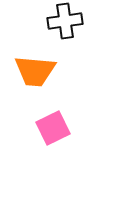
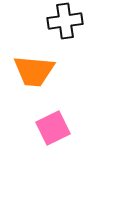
orange trapezoid: moved 1 px left
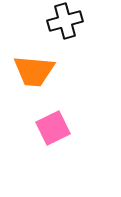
black cross: rotated 8 degrees counterclockwise
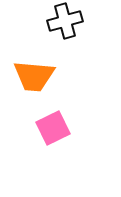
orange trapezoid: moved 5 px down
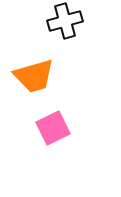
orange trapezoid: rotated 21 degrees counterclockwise
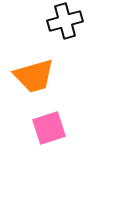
pink square: moved 4 px left; rotated 8 degrees clockwise
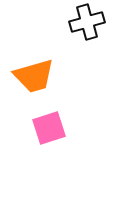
black cross: moved 22 px right, 1 px down
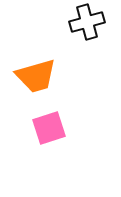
orange trapezoid: moved 2 px right
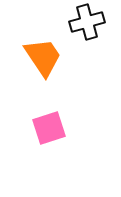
orange trapezoid: moved 7 px right, 19 px up; rotated 108 degrees counterclockwise
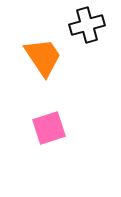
black cross: moved 3 px down
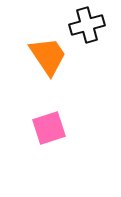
orange trapezoid: moved 5 px right, 1 px up
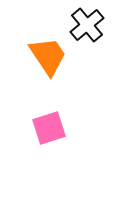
black cross: rotated 24 degrees counterclockwise
